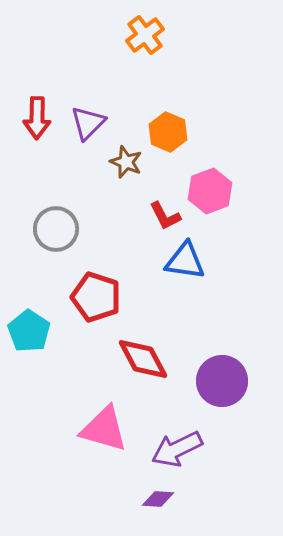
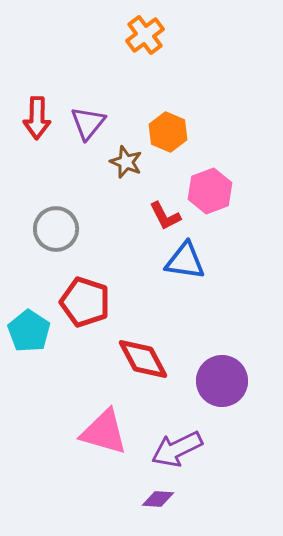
purple triangle: rotated 6 degrees counterclockwise
red pentagon: moved 11 px left, 5 px down
pink triangle: moved 3 px down
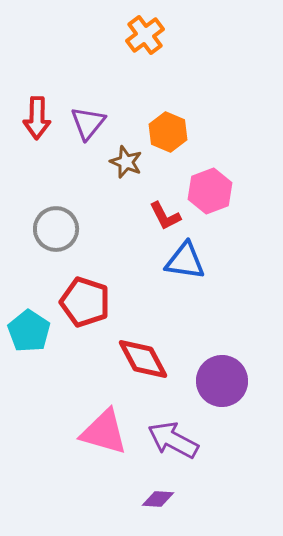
purple arrow: moved 4 px left, 9 px up; rotated 54 degrees clockwise
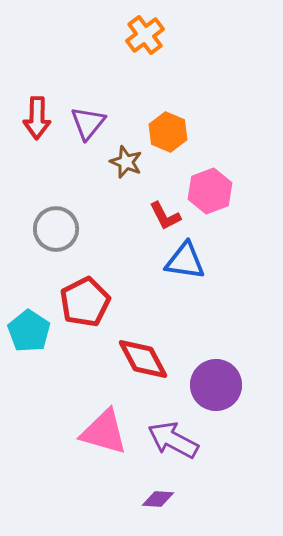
red pentagon: rotated 27 degrees clockwise
purple circle: moved 6 px left, 4 px down
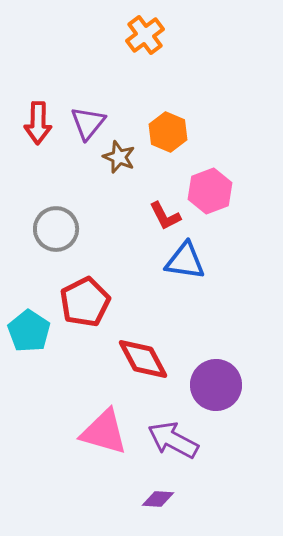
red arrow: moved 1 px right, 5 px down
brown star: moved 7 px left, 5 px up
